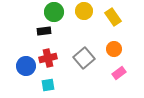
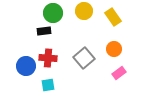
green circle: moved 1 px left, 1 px down
red cross: rotated 18 degrees clockwise
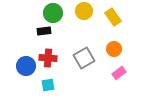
gray square: rotated 10 degrees clockwise
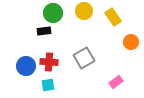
orange circle: moved 17 px right, 7 px up
red cross: moved 1 px right, 4 px down
pink rectangle: moved 3 px left, 9 px down
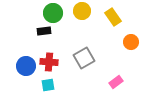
yellow circle: moved 2 px left
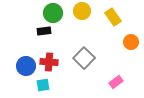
gray square: rotated 15 degrees counterclockwise
cyan square: moved 5 px left
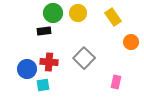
yellow circle: moved 4 px left, 2 px down
blue circle: moved 1 px right, 3 px down
pink rectangle: rotated 40 degrees counterclockwise
